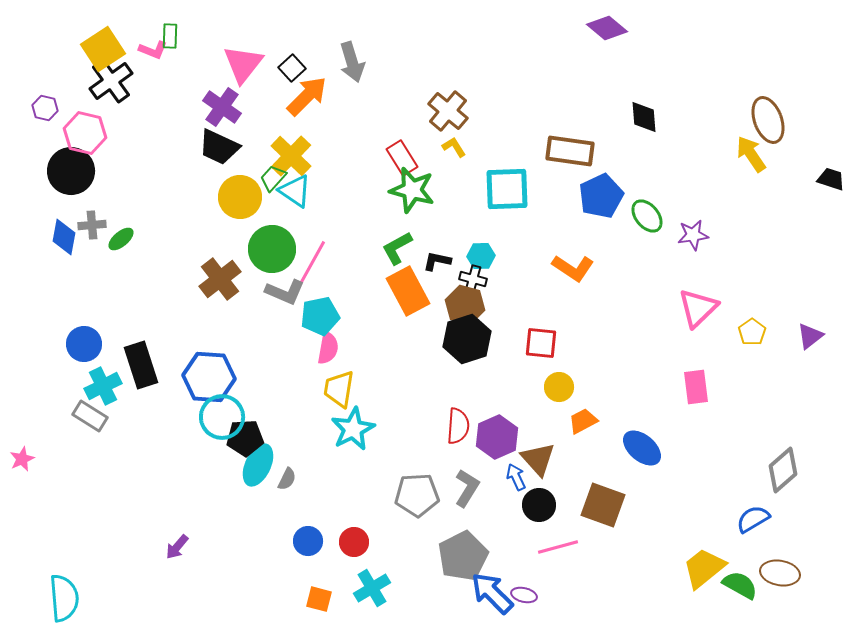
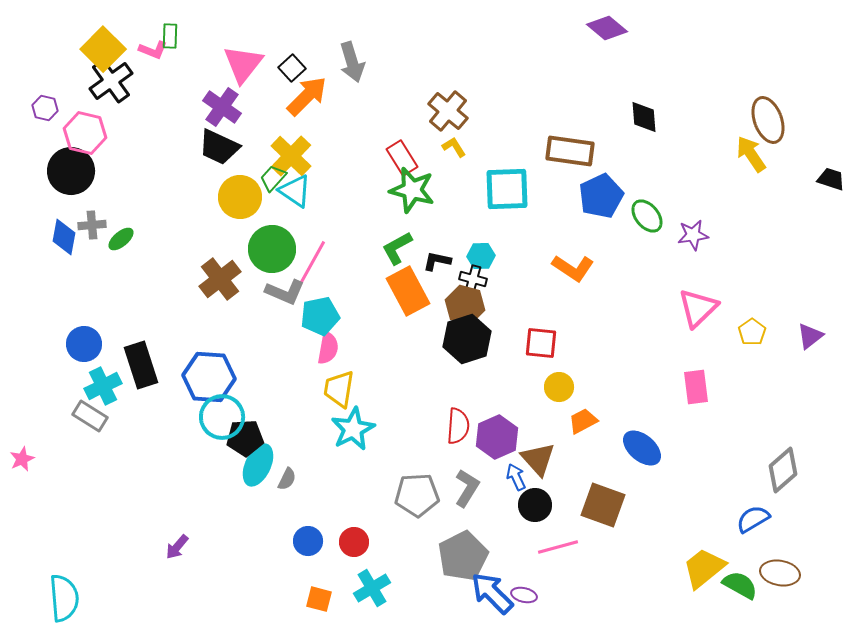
yellow square at (103, 49): rotated 12 degrees counterclockwise
black circle at (539, 505): moved 4 px left
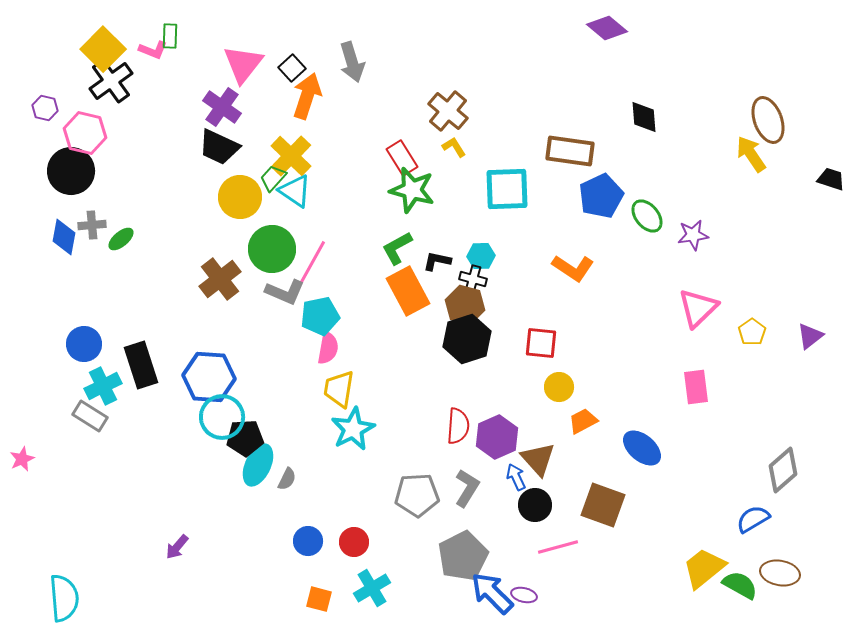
orange arrow at (307, 96): rotated 27 degrees counterclockwise
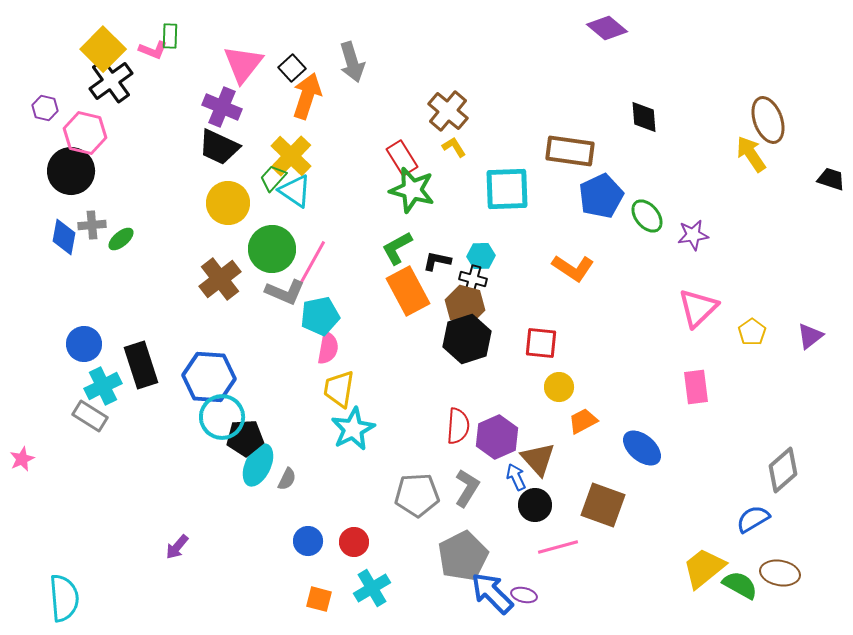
purple cross at (222, 107): rotated 12 degrees counterclockwise
yellow circle at (240, 197): moved 12 px left, 6 px down
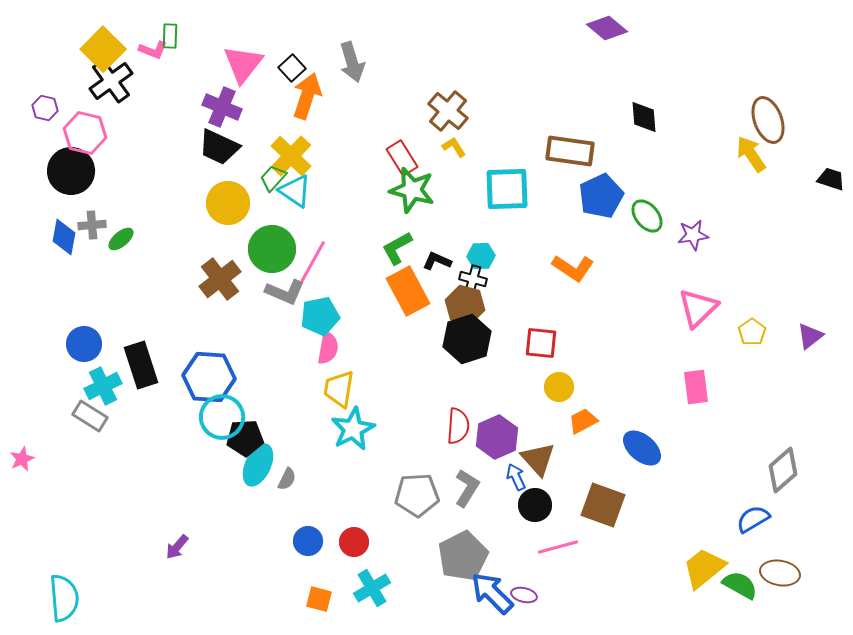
black L-shape at (437, 261): rotated 12 degrees clockwise
